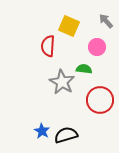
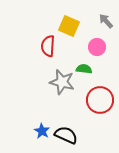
gray star: rotated 15 degrees counterclockwise
black semicircle: rotated 40 degrees clockwise
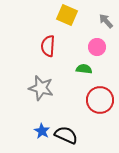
yellow square: moved 2 px left, 11 px up
gray star: moved 21 px left, 6 px down
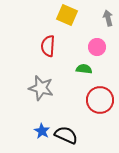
gray arrow: moved 2 px right, 3 px up; rotated 28 degrees clockwise
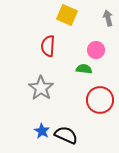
pink circle: moved 1 px left, 3 px down
gray star: rotated 20 degrees clockwise
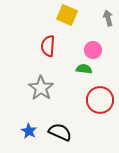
pink circle: moved 3 px left
blue star: moved 13 px left
black semicircle: moved 6 px left, 3 px up
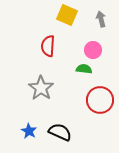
gray arrow: moved 7 px left, 1 px down
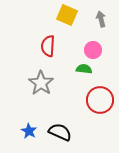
gray star: moved 5 px up
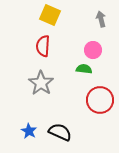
yellow square: moved 17 px left
red semicircle: moved 5 px left
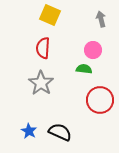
red semicircle: moved 2 px down
